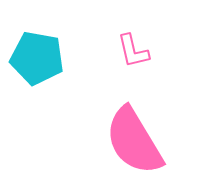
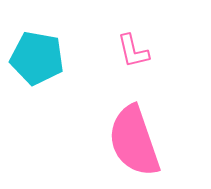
pink semicircle: rotated 12 degrees clockwise
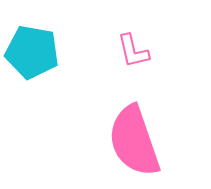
cyan pentagon: moved 5 px left, 6 px up
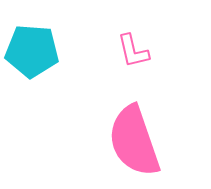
cyan pentagon: moved 1 px up; rotated 6 degrees counterclockwise
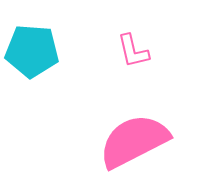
pink semicircle: rotated 82 degrees clockwise
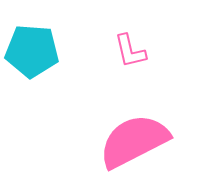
pink L-shape: moved 3 px left
